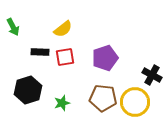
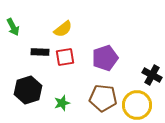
yellow circle: moved 2 px right, 3 px down
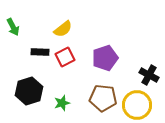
red square: rotated 18 degrees counterclockwise
black cross: moved 3 px left
black hexagon: moved 1 px right, 1 px down
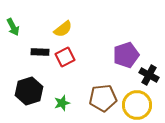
purple pentagon: moved 21 px right, 3 px up
brown pentagon: rotated 12 degrees counterclockwise
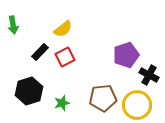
green arrow: moved 2 px up; rotated 18 degrees clockwise
black rectangle: rotated 48 degrees counterclockwise
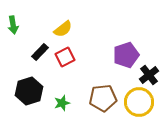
black cross: rotated 24 degrees clockwise
yellow circle: moved 2 px right, 3 px up
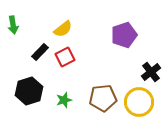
purple pentagon: moved 2 px left, 20 px up
black cross: moved 2 px right, 3 px up
green star: moved 2 px right, 3 px up
